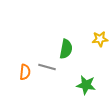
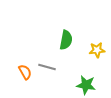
yellow star: moved 3 px left, 11 px down
green semicircle: moved 9 px up
orange semicircle: rotated 35 degrees counterclockwise
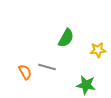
green semicircle: moved 2 px up; rotated 18 degrees clockwise
yellow star: moved 1 px right
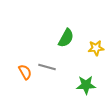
yellow star: moved 2 px left, 2 px up
green star: rotated 12 degrees counterclockwise
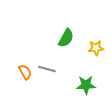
gray line: moved 2 px down
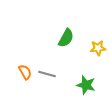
yellow star: moved 2 px right
gray line: moved 5 px down
green star: rotated 18 degrees clockwise
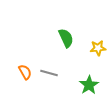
green semicircle: rotated 54 degrees counterclockwise
gray line: moved 2 px right, 1 px up
green star: moved 3 px right; rotated 24 degrees clockwise
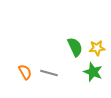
green semicircle: moved 9 px right, 9 px down
yellow star: moved 1 px left
green star: moved 4 px right, 13 px up; rotated 18 degrees counterclockwise
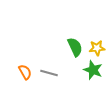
green star: moved 2 px up
